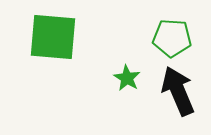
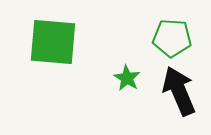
green square: moved 5 px down
black arrow: moved 1 px right
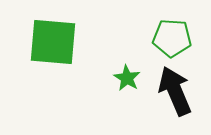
black arrow: moved 4 px left
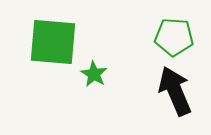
green pentagon: moved 2 px right, 1 px up
green star: moved 33 px left, 4 px up
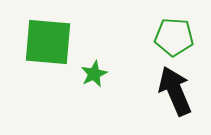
green square: moved 5 px left
green star: rotated 16 degrees clockwise
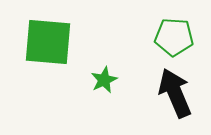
green star: moved 10 px right, 6 px down
black arrow: moved 2 px down
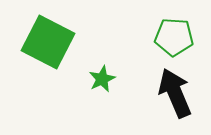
green square: rotated 22 degrees clockwise
green star: moved 2 px left, 1 px up
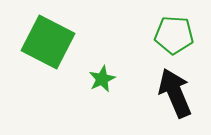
green pentagon: moved 2 px up
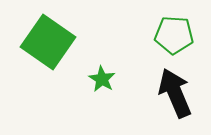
green square: rotated 8 degrees clockwise
green star: rotated 16 degrees counterclockwise
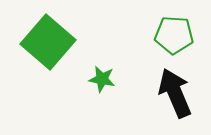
green square: rotated 6 degrees clockwise
green star: rotated 20 degrees counterclockwise
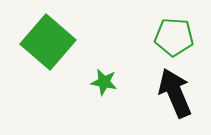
green pentagon: moved 2 px down
green star: moved 2 px right, 3 px down
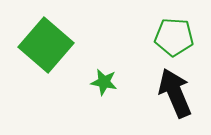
green square: moved 2 px left, 3 px down
